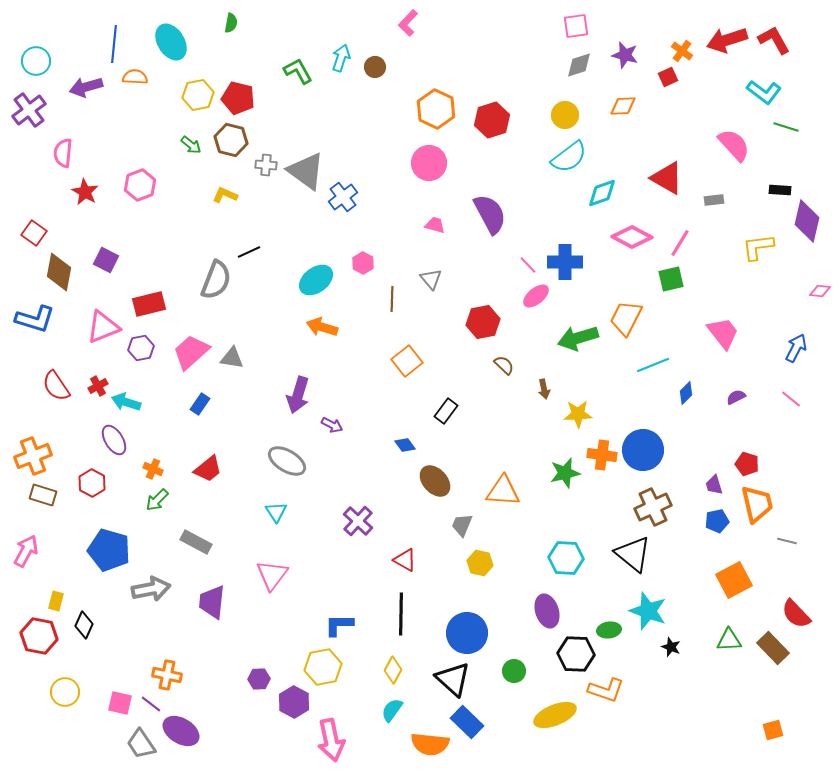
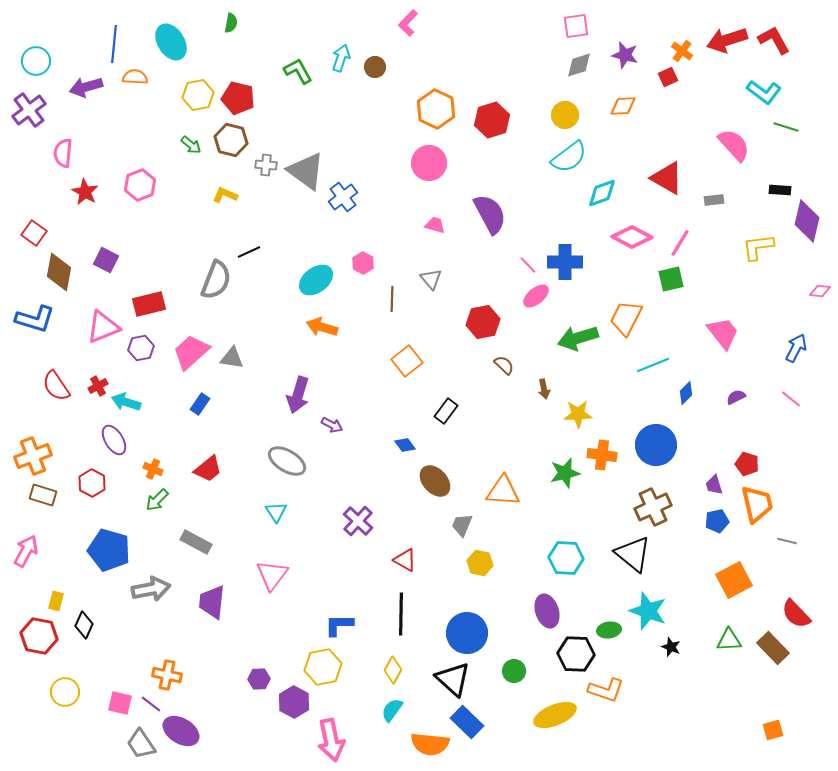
blue circle at (643, 450): moved 13 px right, 5 px up
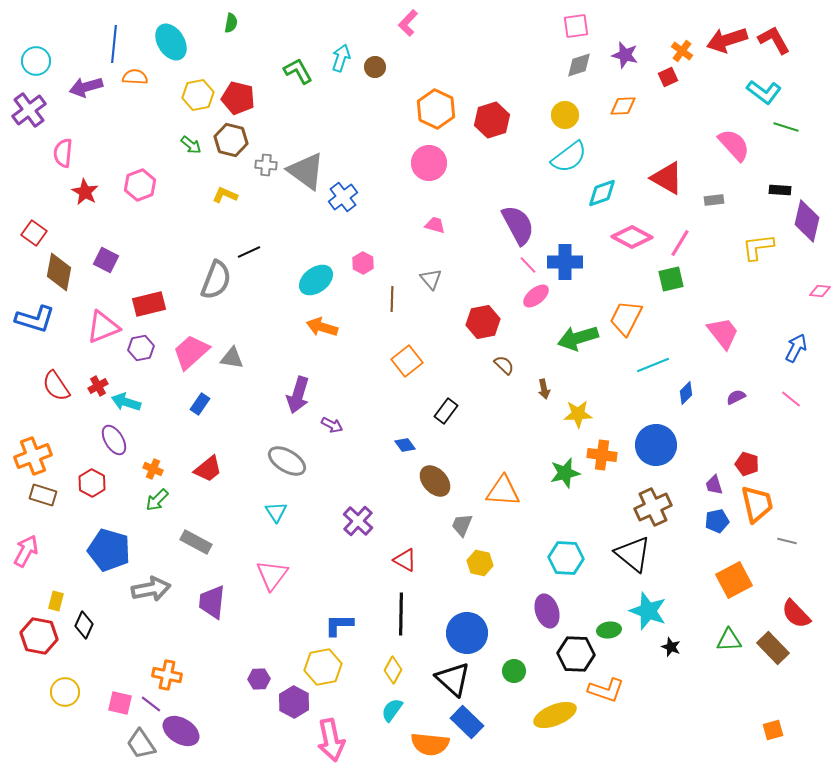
purple semicircle at (490, 214): moved 28 px right, 11 px down
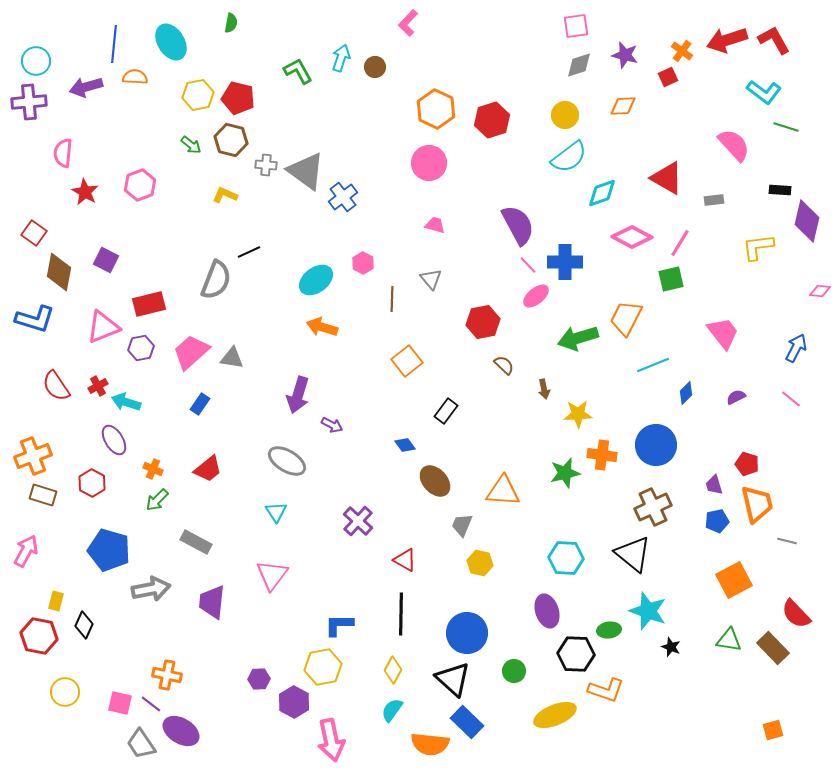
purple cross at (29, 110): moved 8 px up; rotated 32 degrees clockwise
green triangle at (729, 640): rotated 12 degrees clockwise
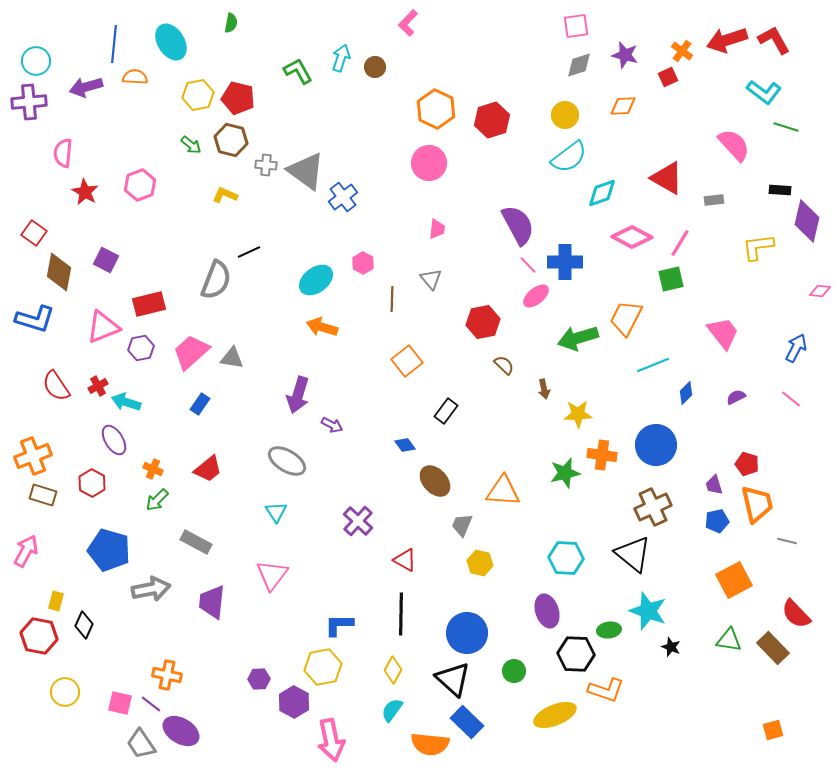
pink trapezoid at (435, 225): moved 2 px right, 4 px down; rotated 80 degrees clockwise
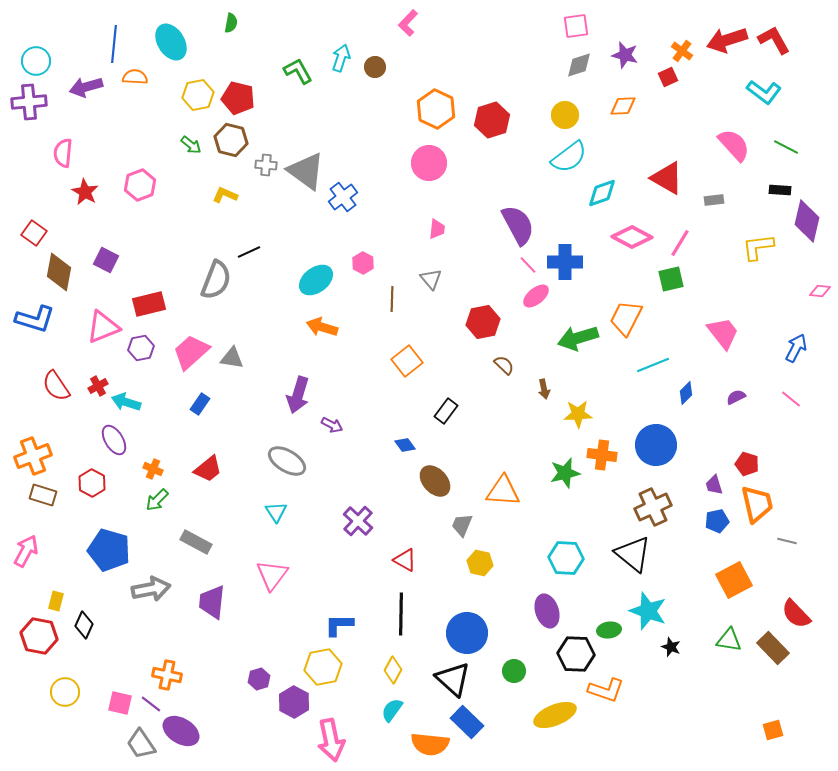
green line at (786, 127): moved 20 px down; rotated 10 degrees clockwise
purple hexagon at (259, 679): rotated 15 degrees counterclockwise
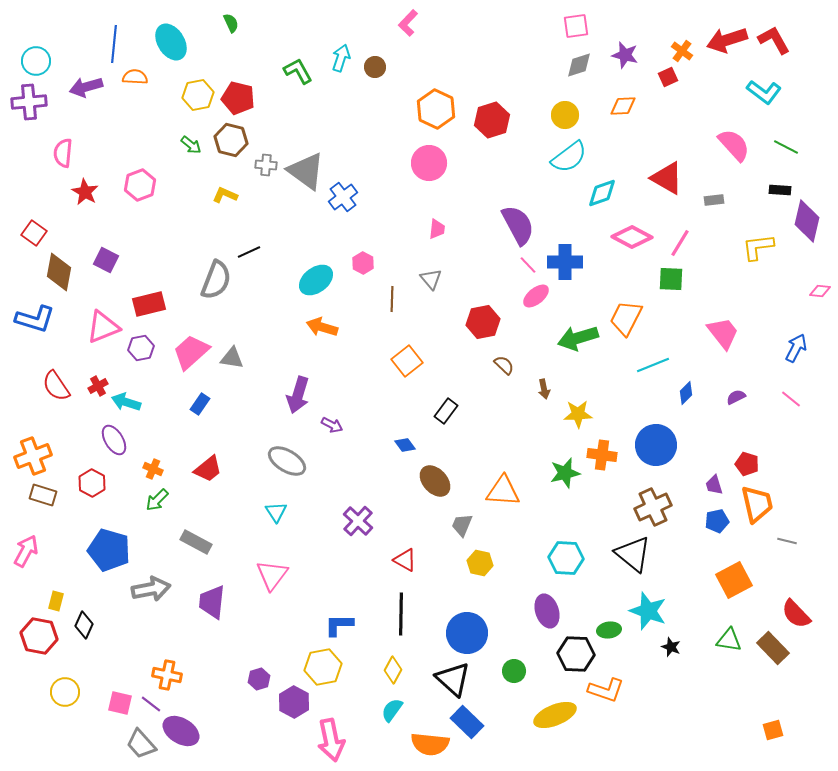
green semicircle at (231, 23): rotated 36 degrees counterclockwise
green square at (671, 279): rotated 16 degrees clockwise
gray trapezoid at (141, 744): rotated 8 degrees counterclockwise
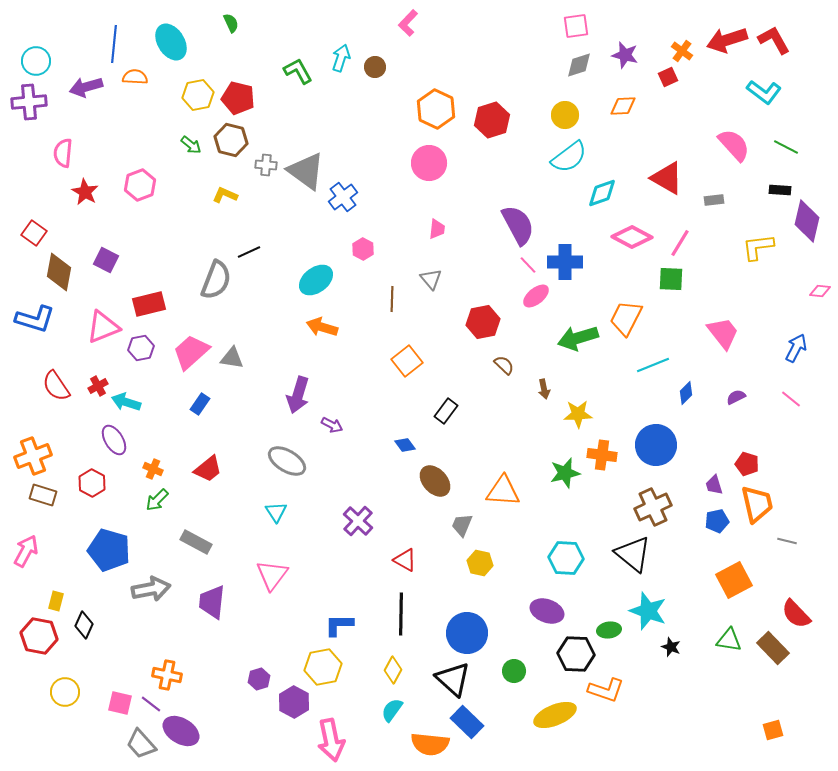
pink hexagon at (363, 263): moved 14 px up
purple ellipse at (547, 611): rotated 52 degrees counterclockwise
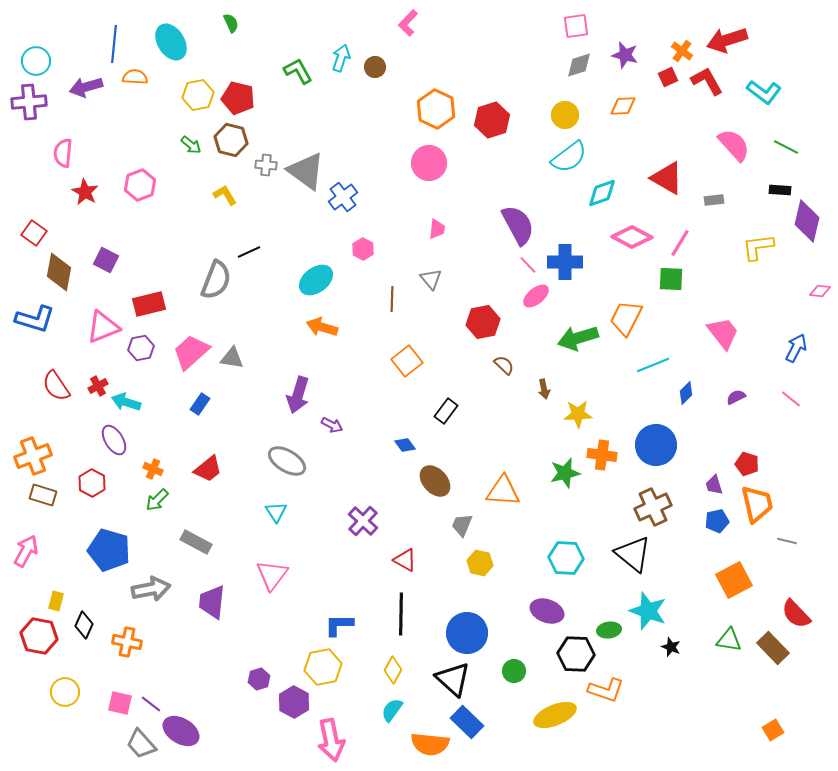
red L-shape at (774, 40): moved 67 px left, 41 px down
yellow L-shape at (225, 195): rotated 35 degrees clockwise
purple cross at (358, 521): moved 5 px right
orange cross at (167, 675): moved 40 px left, 33 px up
orange square at (773, 730): rotated 15 degrees counterclockwise
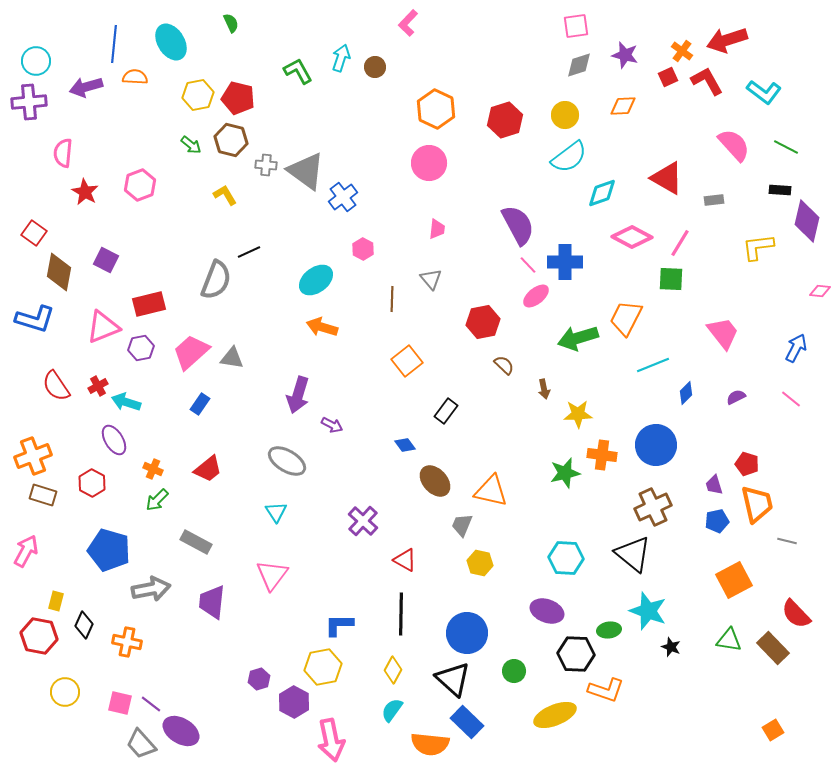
red hexagon at (492, 120): moved 13 px right
orange triangle at (503, 491): moved 12 px left; rotated 9 degrees clockwise
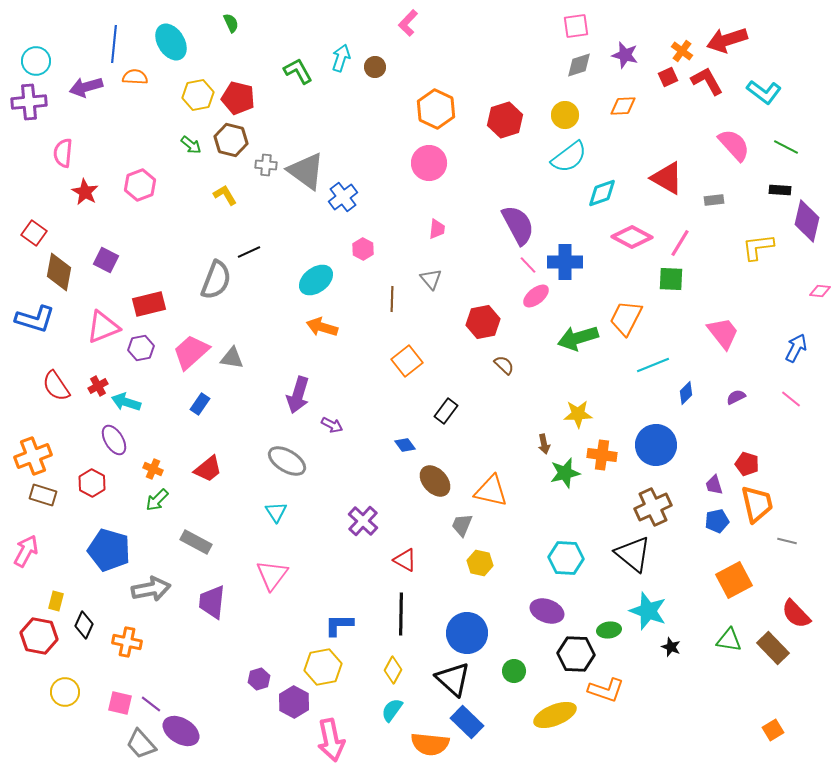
brown arrow at (544, 389): moved 55 px down
